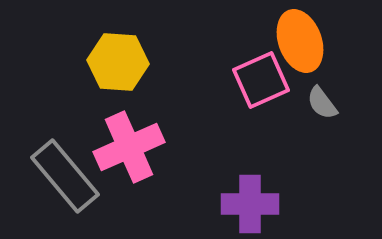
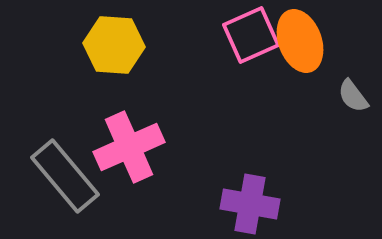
yellow hexagon: moved 4 px left, 17 px up
pink square: moved 10 px left, 45 px up
gray semicircle: moved 31 px right, 7 px up
purple cross: rotated 10 degrees clockwise
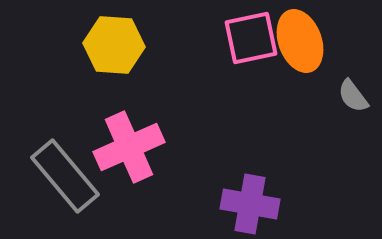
pink square: moved 3 px down; rotated 12 degrees clockwise
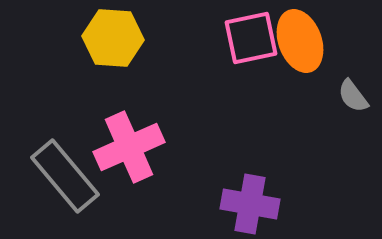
yellow hexagon: moved 1 px left, 7 px up
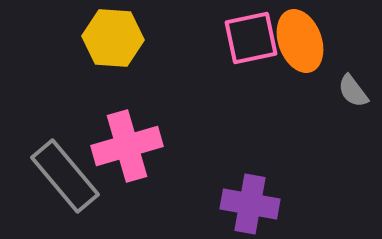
gray semicircle: moved 5 px up
pink cross: moved 2 px left, 1 px up; rotated 8 degrees clockwise
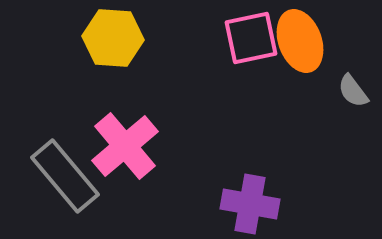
pink cross: moved 2 px left; rotated 24 degrees counterclockwise
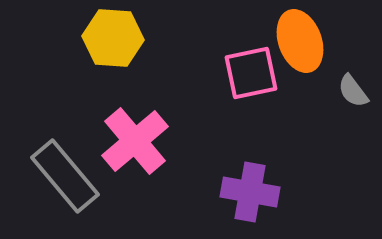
pink square: moved 35 px down
pink cross: moved 10 px right, 5 px up
purple cross: moved 12 px up
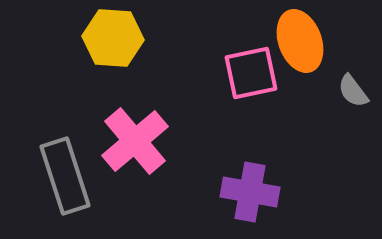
gray rectangle: rotated 22 degrees clockwise
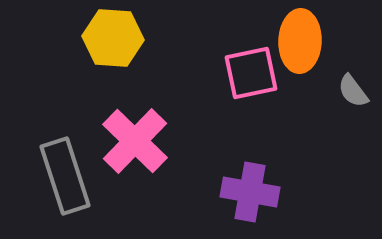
orange ellipse: rotated 22 degrees clockwise
pink cross: rotated 6 degrees counterclockwise
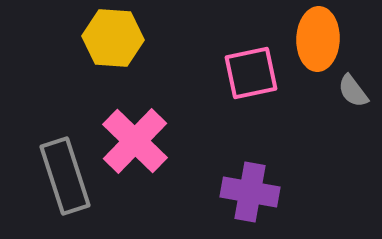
orange ellipse: moved 18 px right, 2 px up
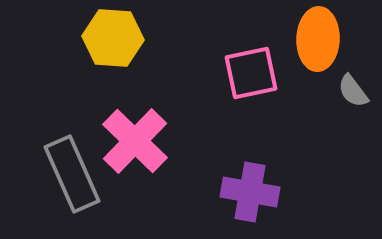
gray rectangle: moved 7 px right, 2 px up; rotated 6 degrees counterclockwise
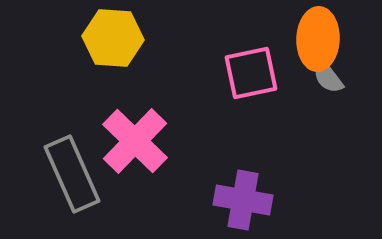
gray semicircle: moved 25 px left, 14 px up
purple cross: moved 7 px left, 8 px down
